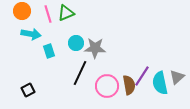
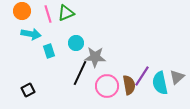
gray star: moved 9 px down
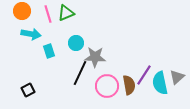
purple line: moved 2 px right, 1 px up
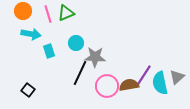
orange circle: moved 1 px right
brown semicircle: rotated 90 degrees counterclockwise
black square: rotated 24 degrees counterclockwise
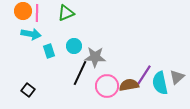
pink line: moved 11 px left, 1 px up; rotated 18 degrees clockwise
cyan circle: moved 2 px left, 3 px down
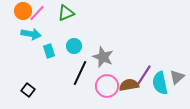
pink line: rotated 42 degrees clockwise
gray star: moved 8 px right; rotated 20 degrees clockwise
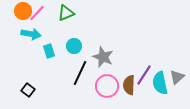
brown semicircle: rotated 78 degrees counterclockwise
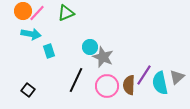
cyan circle: moved 16 px right, 1 px down
black line: moved 4 px left, 7 px down
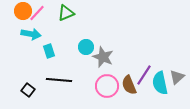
cyan circle: moved 4 px left
black line: moved 17 px left; rotated 70 degrees clockwise
brown semicircle: rotated 24 degrees counterclockwise
